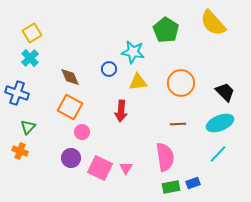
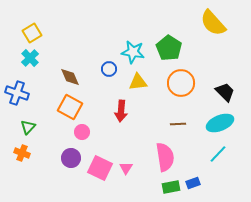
green pentagon: moved 3 px right, 18 px down
orange cross: moved 2 px right, 2 px down
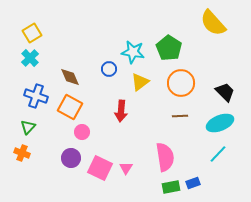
yellow triangle: moved 2 px right; rotated 30 degrees counterclockwise
blue cross: moved 19 px right, 3 px down
brown line: moved 2 px right, 8 px up
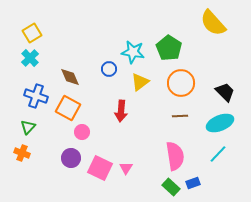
orange square: moved 2 px left, 1 px down
pink semicircle: moved 10 px right, 1 px up
green rectangle: rotated 54 degrees clockwise
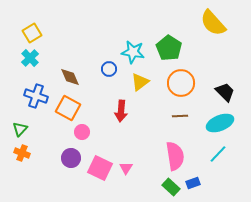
green triangle: moved 8 px left, 2 px down
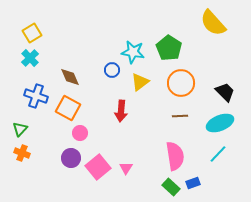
blue circle: moved 3 px right, 1 px down
pink circle: moved 2 px left, 1 px down
pink square: moved 2 px left, 1 px up; rotated 25 degrees clockwise
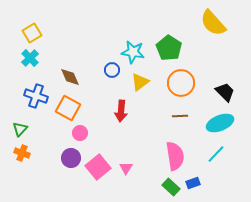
cyan line: moved 2 px left
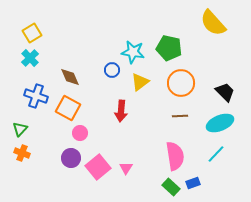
green pentagon: rotated 20 degrees counterclockwise
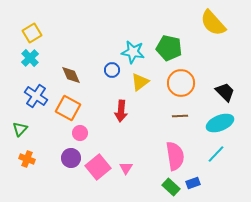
brown diamond: moved 1 px right, 2 px up
blue cross: rotated 15 degrees clockwise
orange cross: moved 5 px right, 6 px down
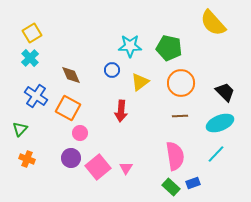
cyan star: moved 3 px left, 6 px up; rotated 10 degrees counterclockwise
